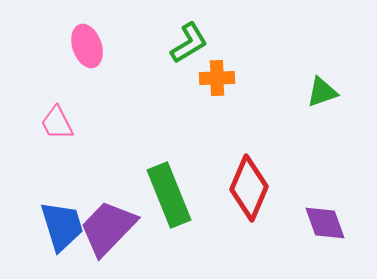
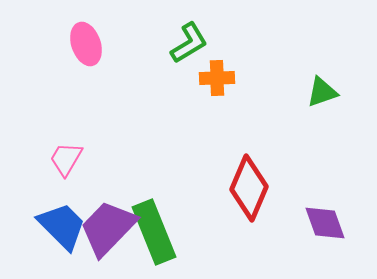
pink ellipse: moved 1 px left, 2 px up
pink trapezoid: moved 9 px right, 36 px down; rotated 57 degrees clockwise
green rectangle: moved 15 px left, 37 px down
blue trapezoid: rotated 28 degrees counterclockwise
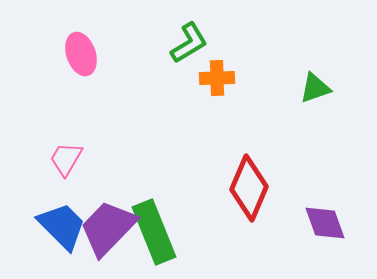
pink ellipse: moved 5 px left, 10 px down
green triangle: moved 7 px left, 4 px up
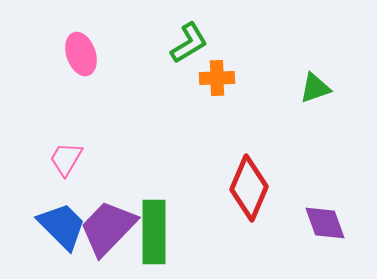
green rectangle: rotated 22 degrees clockwise
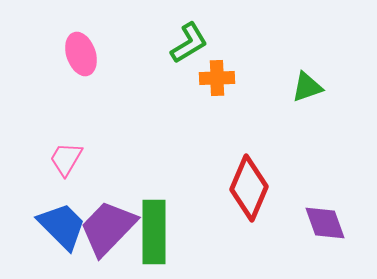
green triangle: moved 8 px left, 1 px up
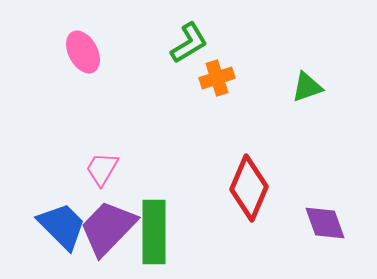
pink ellipse: moved 2 px right, 2 px up; rotated 9 degrees counterclockwise
orange cross: rotated 16 degrees counterclockwise
pink trapezoid: moved 36 px right, 10 px down
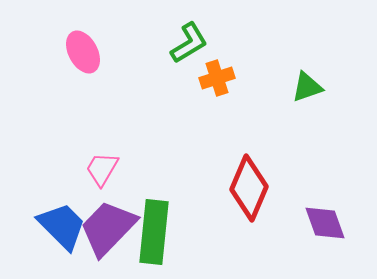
green rectangle: rotated 6 degrees clockwise
